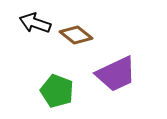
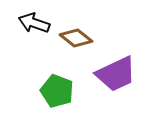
black arrow: moved 1 px left
brown diamond: moved 3 px down
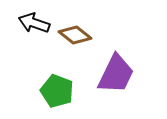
brown diamond: moved 1 px left, 3 px up
purple trapezoid: rotated 39 degrees counterclockwise
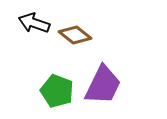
purple trapezoid: moved 13 px left, 11 px down
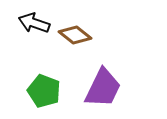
purple trapezoid: moved 3 px down
green pentagon: moved 13 px left
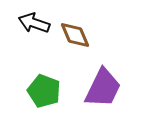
brown diamond: rotated 28 degrees clockwise
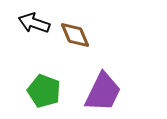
purple trapezoid: moved 4 px down
